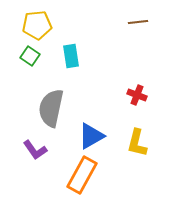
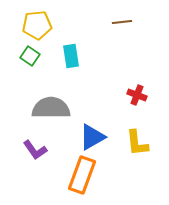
brown line: moved 16 px left
gray semicircle: rotated 78 degrees clockwise
blue triangle: moved 1 px right, 1 px down
yellow L-shape: rotated 20 degrees counterclockwise
orange rectangle: rotated 9 degrees counterclockwise
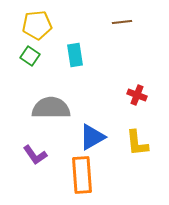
cyan rectangle: moved 4 px right, 1 px up
purple L-shape: moved 5 px down
orange rectangle: rotated 24 degrees counterclockwise
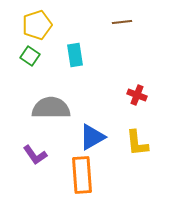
yellow pentagon: rotated 12 degrees counterclockwise
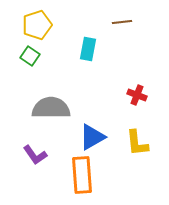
cyan rectangle: moved 13 px right, 6 px up; rotated 20 degrees clockwise
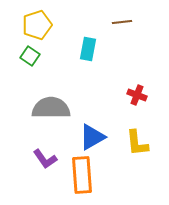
purple L-shape: moved 10 px right, 4 px down
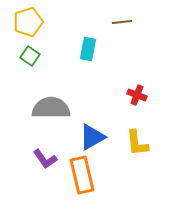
yellow pentagon: moved 9 px left, 3 px up
orange rectangle: rotated 9 degrees counterclockwise
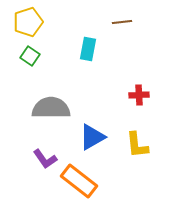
red cross: moved 2 px right; rotated 24 degrees counterclockwise
yellow L-shape: moved 2 px down
orange rectangle: moved 3 px left, 6 px down; rotated 39 degrees counterclockwise
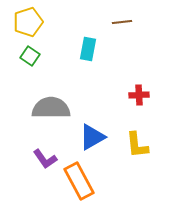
orange rectangle: rotated 24 degrees clockwise
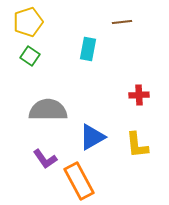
gray semicircle: moved 3 px left, 2 px down
